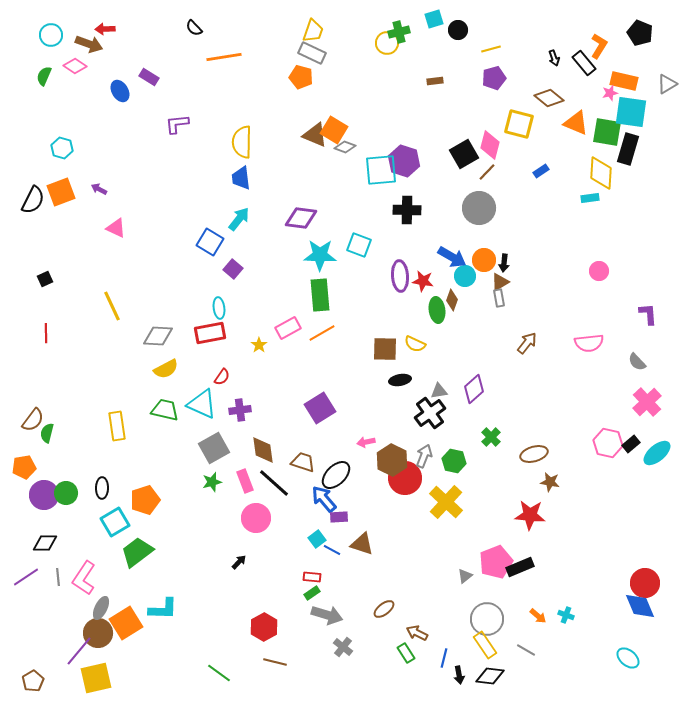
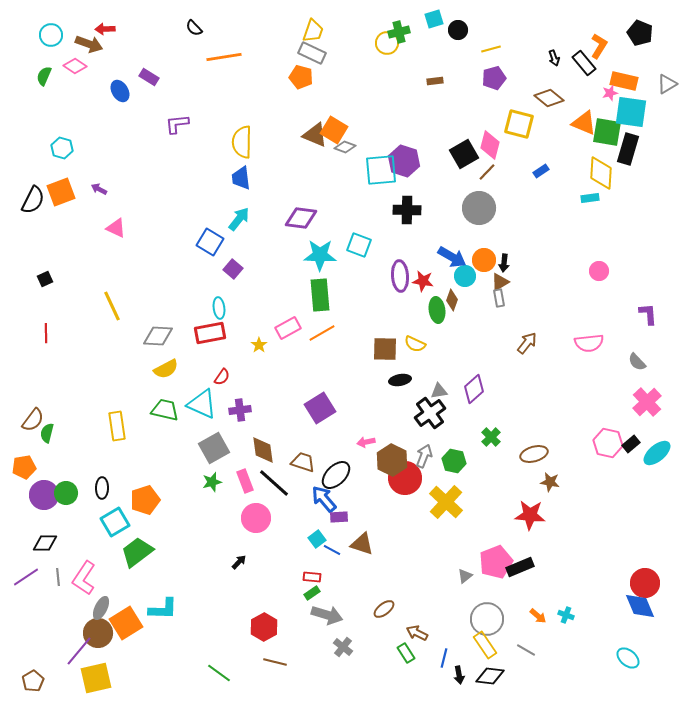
orange triangle at (576, 123): moved 8 px right
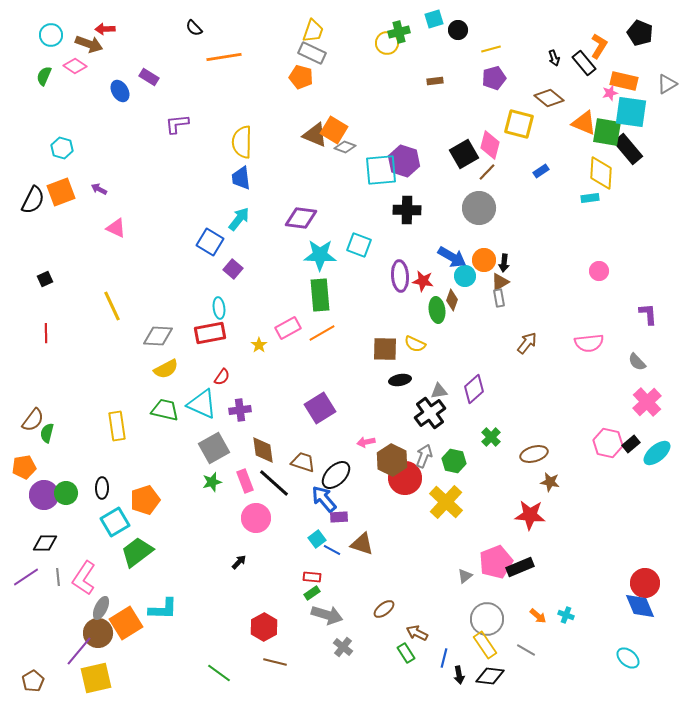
black rectangle at (628, 149): rotated 56 degrees counterclockwise
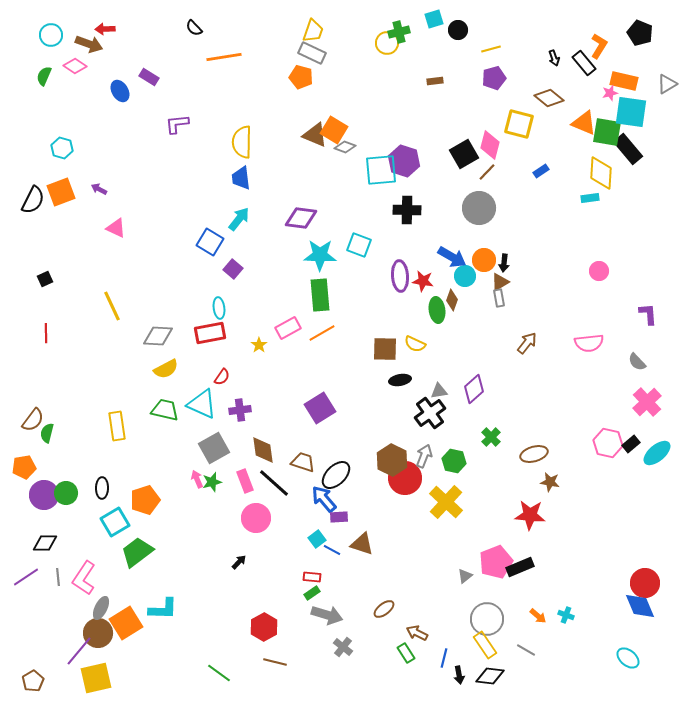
pink arrow at (366, 442): moved 169 px left, 37 px down; rotated 78 degrees clockwise
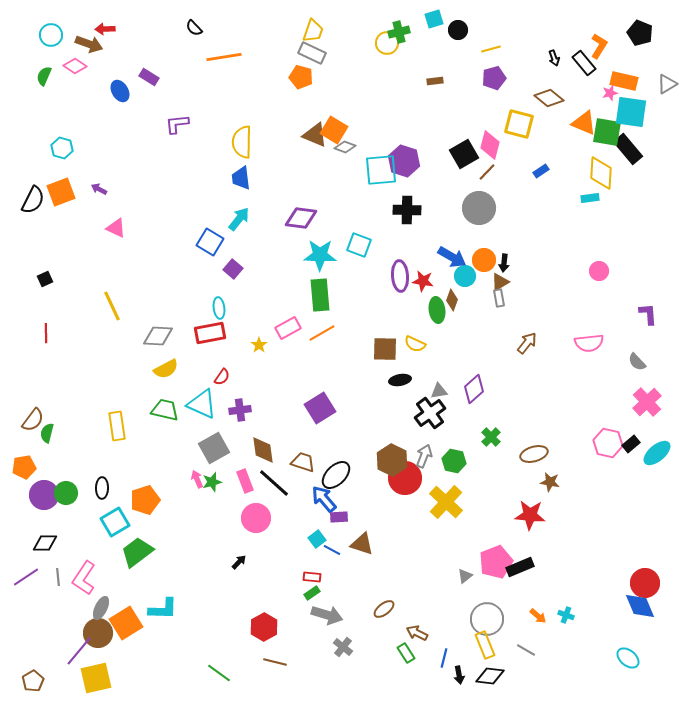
yellow rectangle at (485, 645): rotated 12 degrees clockwise
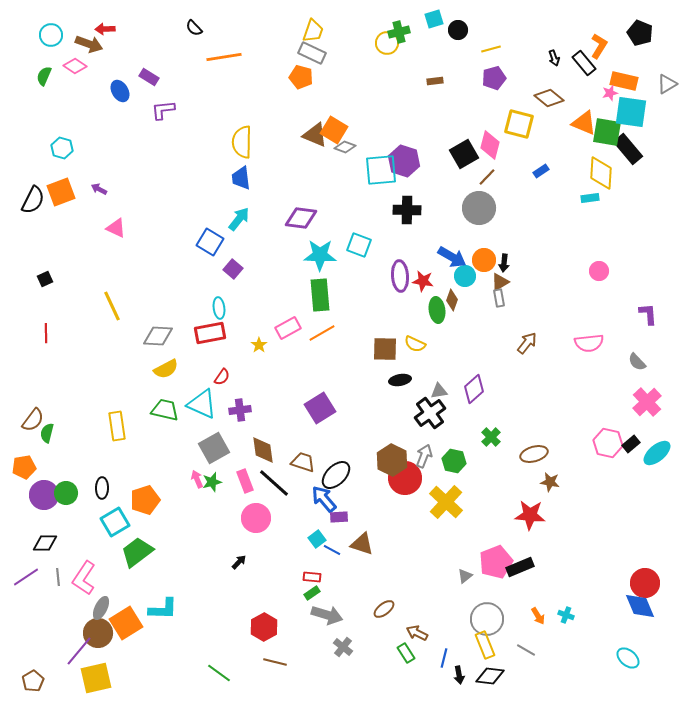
purple L-shape at (177, 124): moved 14 px left, 14 px up
brown line at (487, 172): moved 5 px down
orange arrow at (538, 616): rotated 18 degrees clockwise
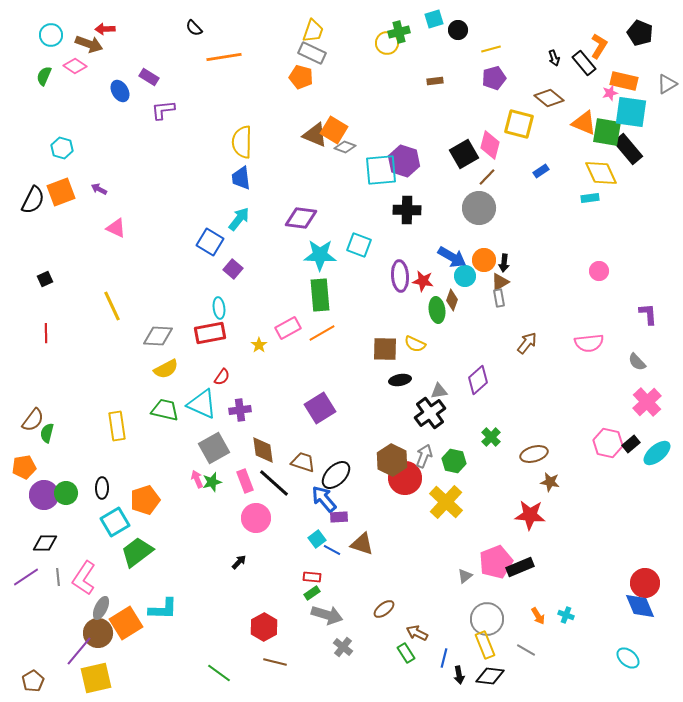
yellow diamond at (601, 173): rotated 28 degrees counterclockwise
purple diamond at (474, 389): moved 4 px right, 9 px up
